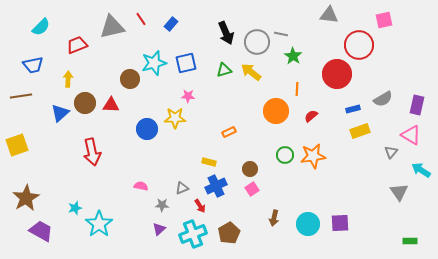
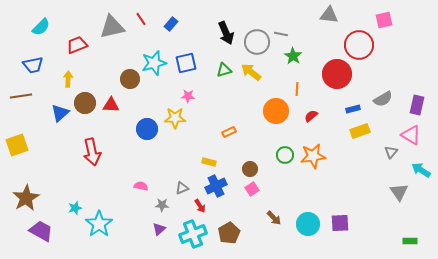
brown arrow at (274, 218): rotated 56 degrees counterclockwise
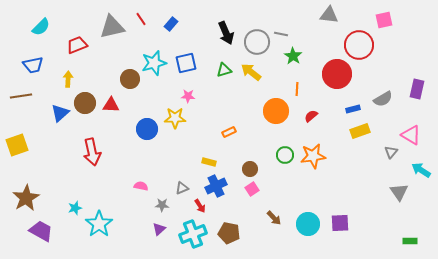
purple rectangle at (417, 105): moved 16 px up
brown pentagon at (229, 233): rotated 30 degrees counterclockwise
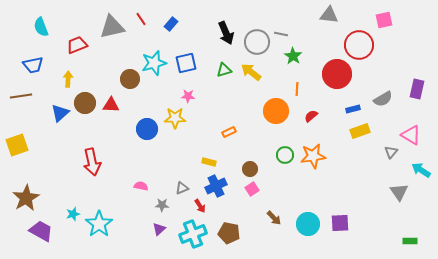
cyan semicircle at (41, 27): rotated 114 degrees clockwise
red arrow at (92, 152): moved 10 px down
cyan star at (75, 208): moved 2 px left, 6 px down
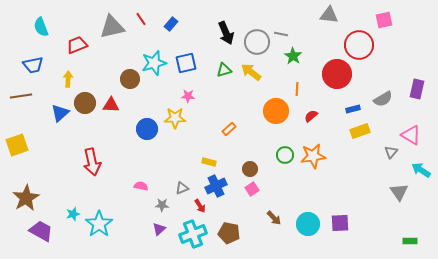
orange rectangle at (229, 132): moved 3 px up; rotated 16 degrees counterclockwise
